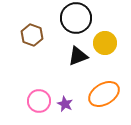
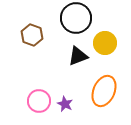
orange ellipse: moved 3 px up; rotated 36 degrees counterclockwise
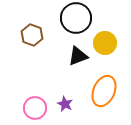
pink circle: moved 4 px left, 7 px down
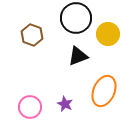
yellow circle: moved 3 px right, 9 px up
pink circle: moved 5 px left, 1 px up
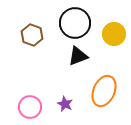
black circle: moved 1 px left, 5 px down
yellow circle: moved 6 px right
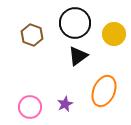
black triangle: rotated 15 degrees counterclockwise
purple star: rotated 21 degrees clockwise
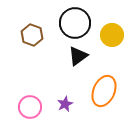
yellow circle: moved 2 px left, 1 px down
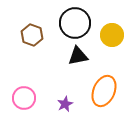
black triangle: rotated 25 degrees clockwise
pink circle: moved 6 px left, 9 px up
